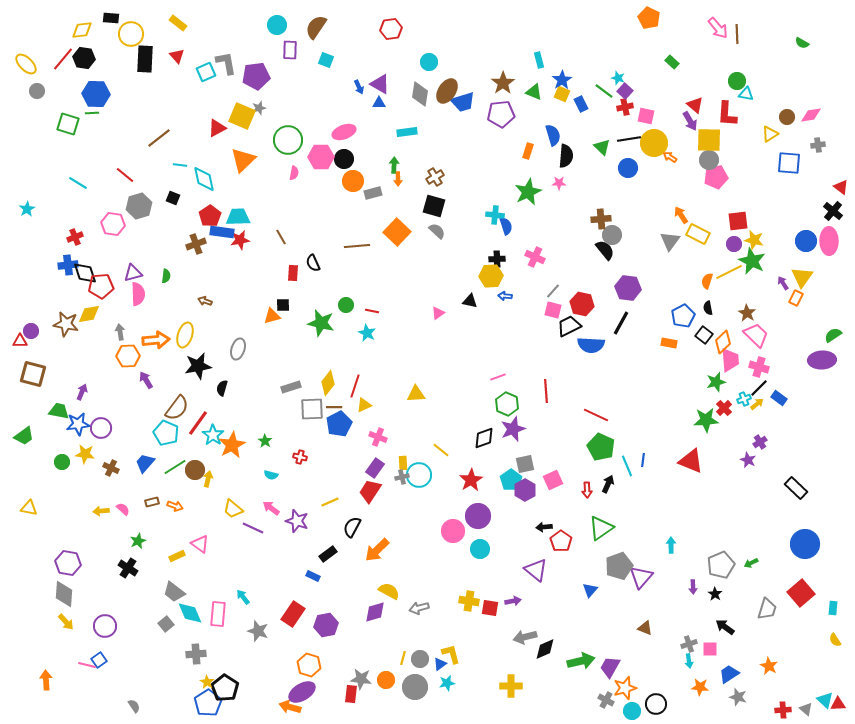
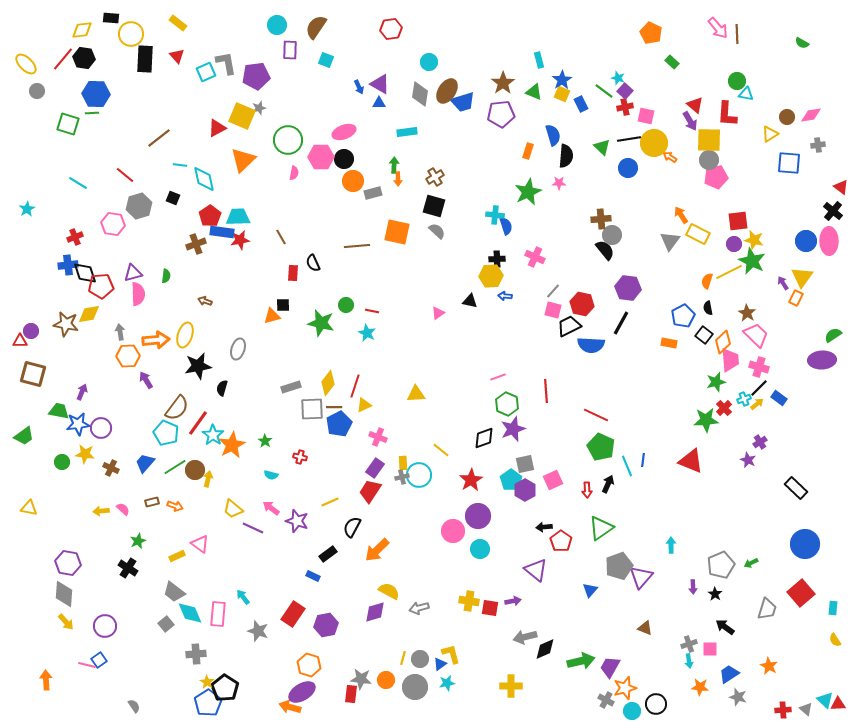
orange pentagon at (649, 18): moved 2 px right, 15 px down
orange square at (397, 232): rotated 32 degrees counterclockwise
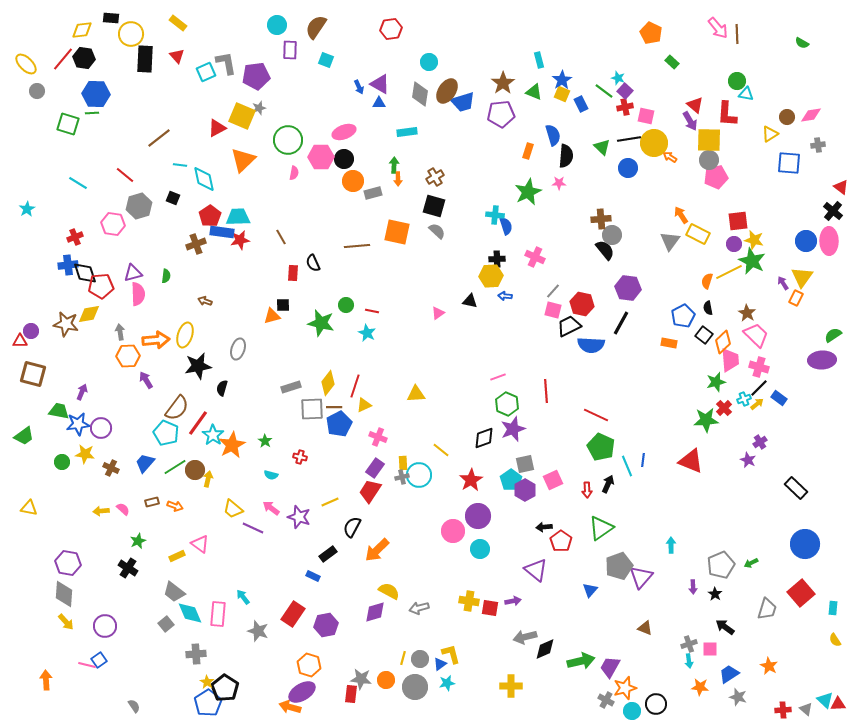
purple star at (297, 521): moved 2 px right, 4 px up
